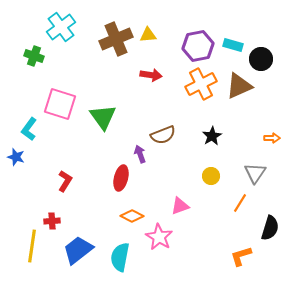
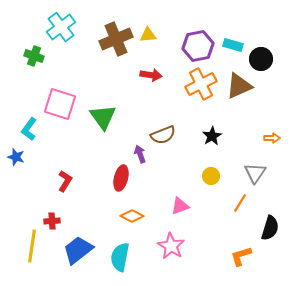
pink star: moved 12 px right, 9 px down
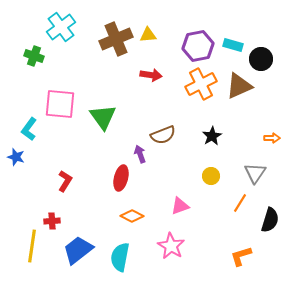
pink square: rotated 12 degrees counterclockwise
black semicircle: moved 8 px up
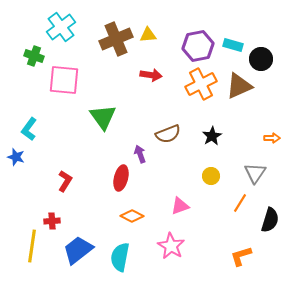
pink square: moved 4 px right, 24 px up
brown semicircle: moved 5 px right, 1 px up
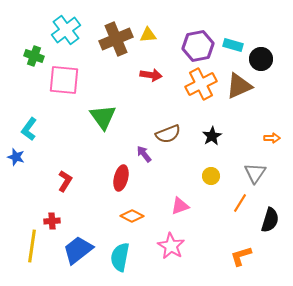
cyan cross: moved 5 px right, 3 px down
purple arrow: moved 4 px right; rotated 18 degrees counterclockwise
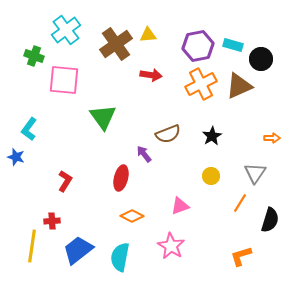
brown cross: moved 5 px down; rotated 12 degrees counterclockwise
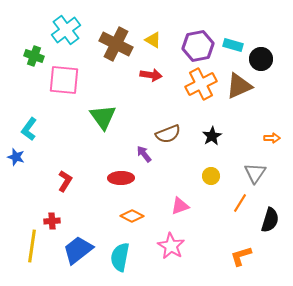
yellow triangle: moved 5 px right, 5 px down; rotated 36 degrees clockwise
brown cross: rotated 28 degrees counterclockwise
red ellipse: rotated 75 degrees clockwise
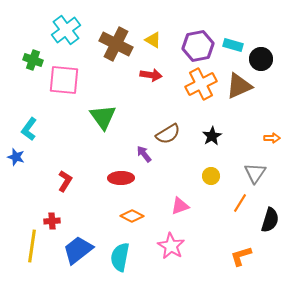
green cross: moved 1 px left, 4 px down
brown semicircle: rotated 10 degrees counterclockwise
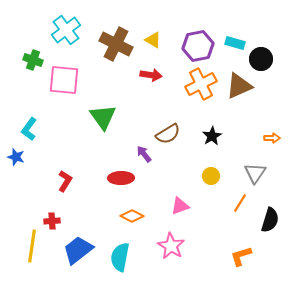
cyan rectangle: moved 2 px right, 2 px up
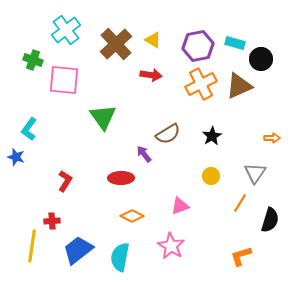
brown cross: rotated 20 degrees clockwise
